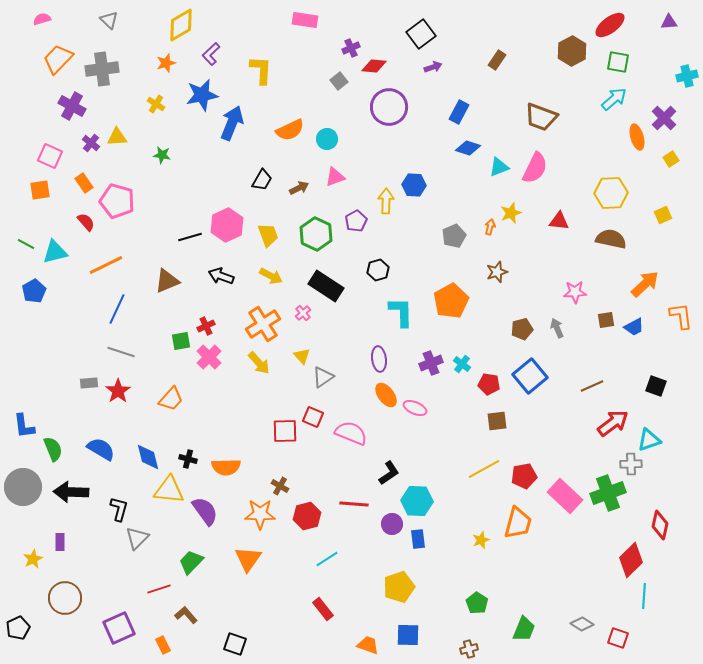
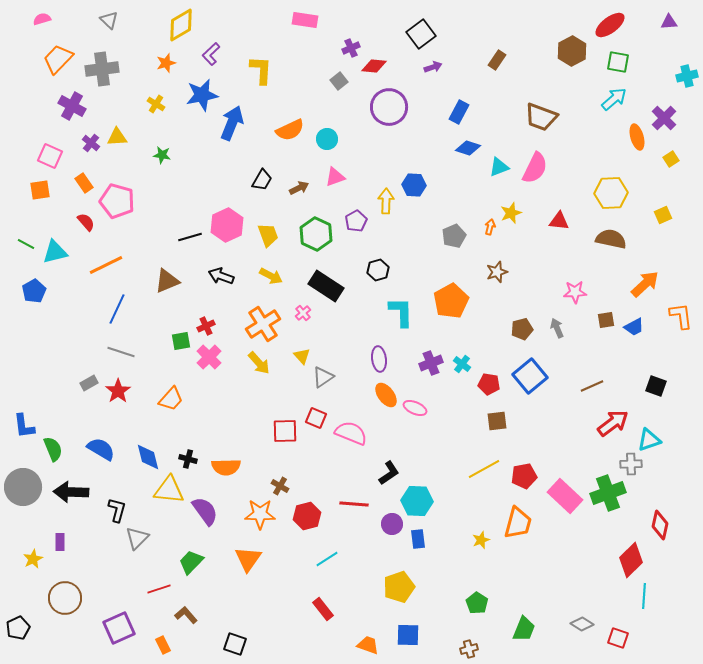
gray rectangle at (89, 383): rotated 24 degrees counterclockwise
red square at (313, 417): moved 3 px right, 1 px down
black L-shape at (119, 509): moved 2 px left, 1 px down
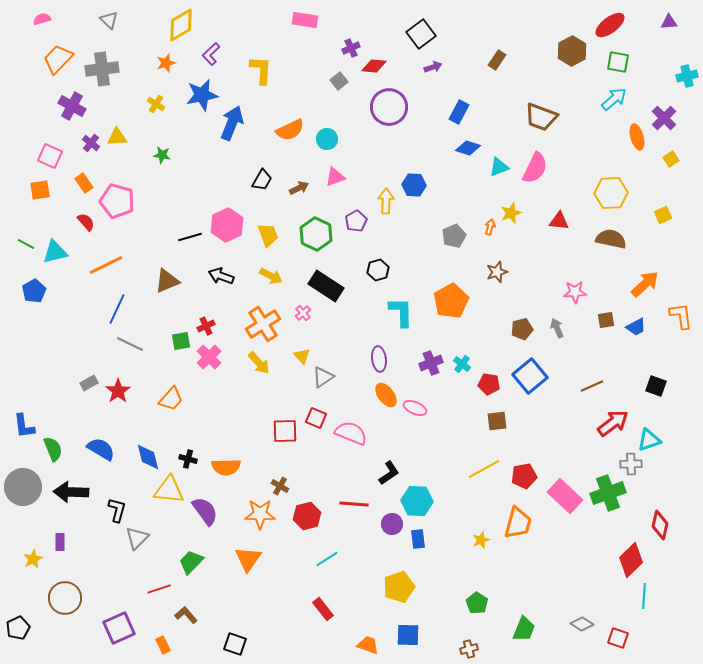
blue trapezoid at (634, 327): moved 2 px right
gray line at (121, 352): moved 9 px right, 8 px up; rotated 8 degrees clockwise
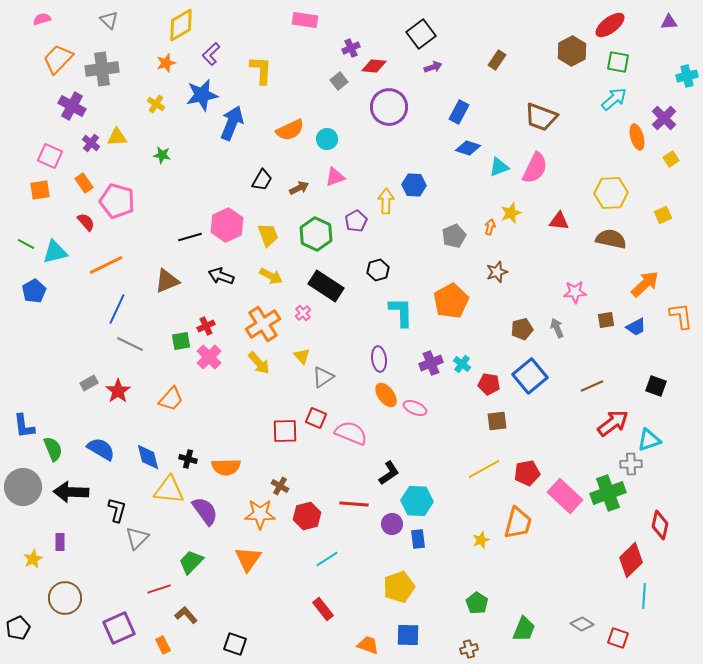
red pentagon at (524, 476): moved 3 px right, 3 px up
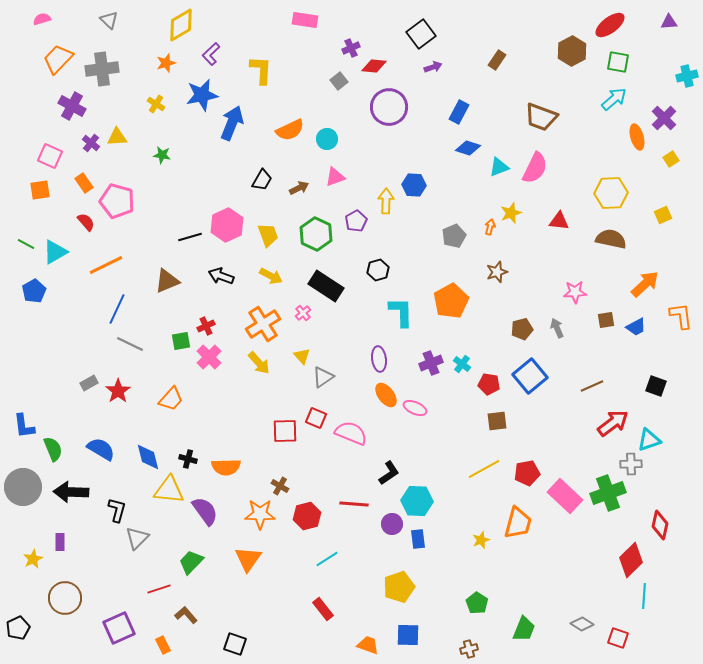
cyan triangle at (55, 252): rotated 16 degrees counterclockwise
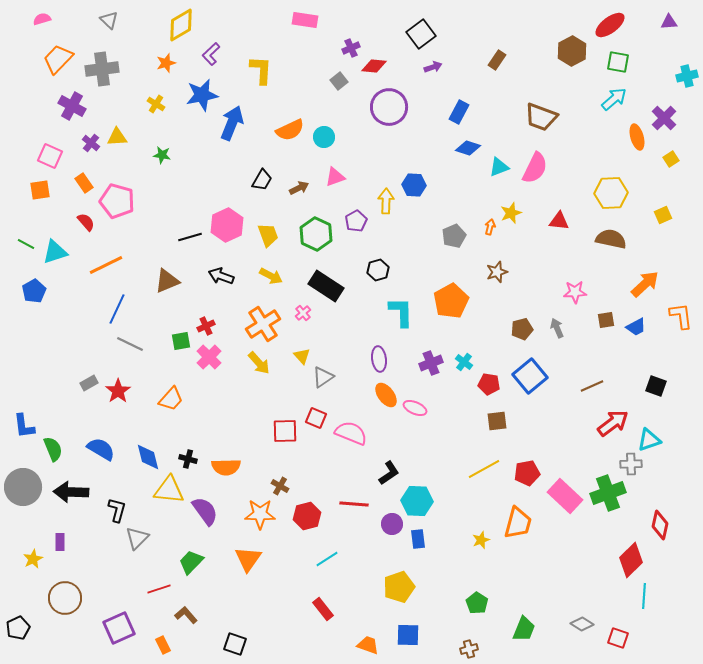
cyan circle at (327, 139): moved 3 px left, 2 px up
cyan triangle at (55, 252): rotated 12 degrees clockwise
cyan cross at (462, 364): moved 2 px right, 2 px up
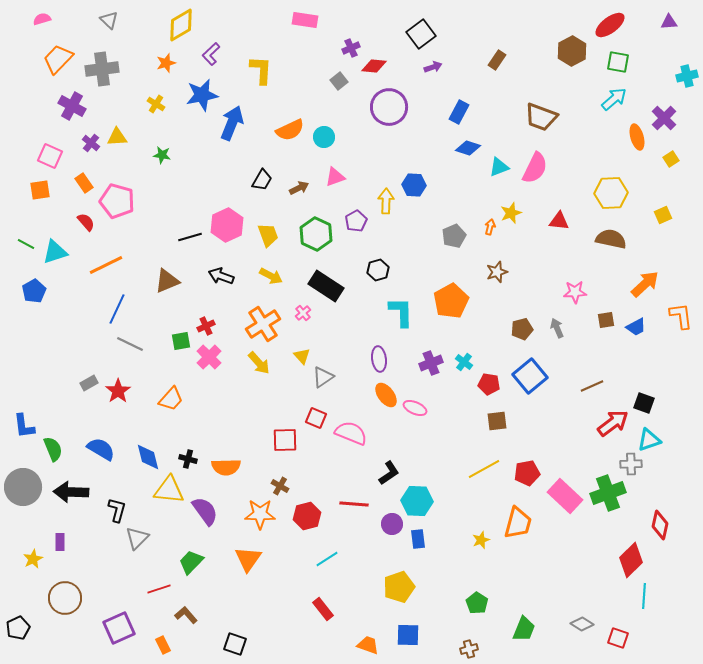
black square at (656, 386): moved 12 px left, 17 px down
red square at (285, 431): moved 9 px down
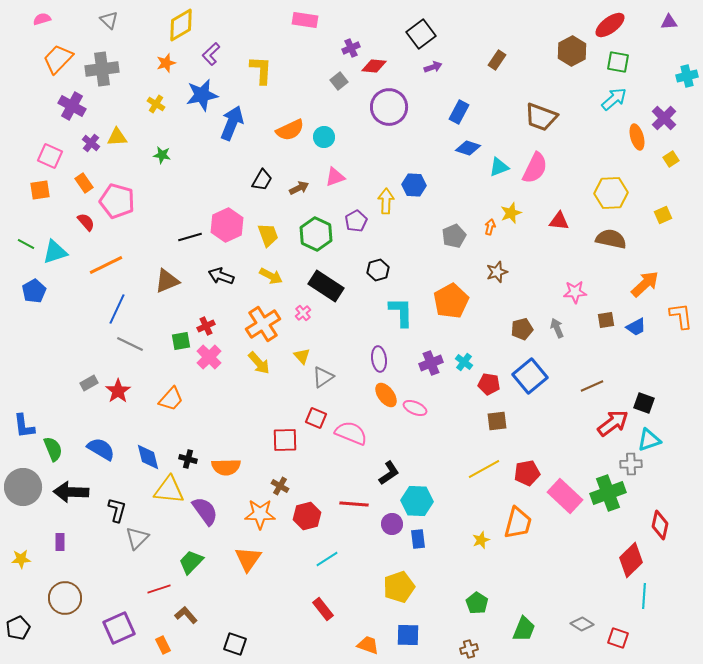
yellow star at (33, 559): moved 12 px left; rotated 24 degrees clockwise
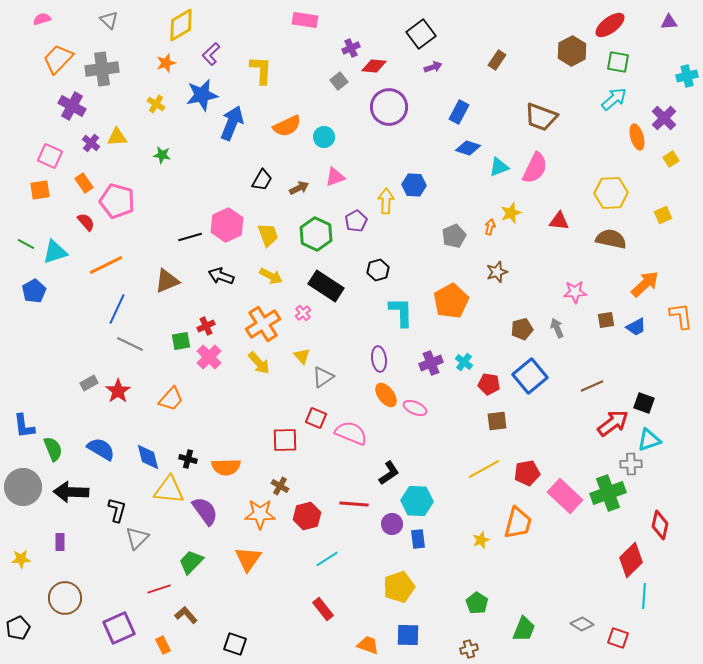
orange semicircle at (290, 130): moved 3 px left, 4 px up
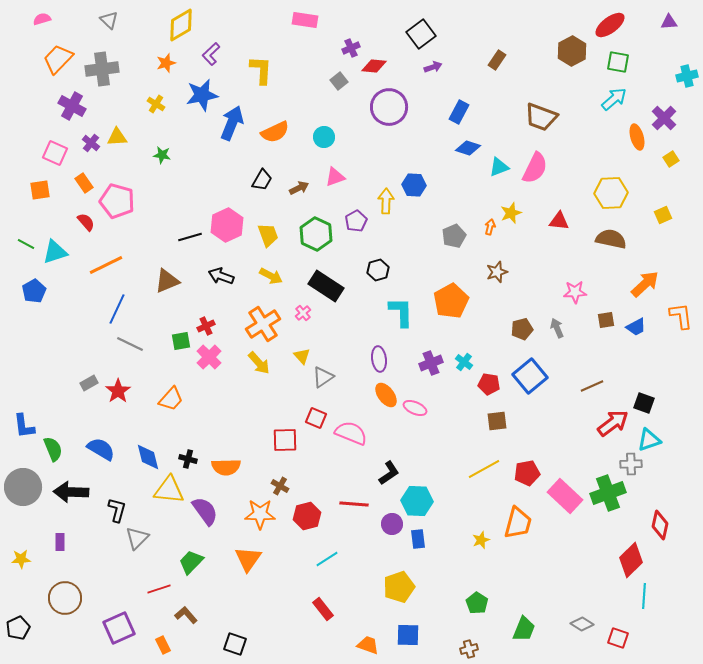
orange semicircle at (287, 126): moved 12 px left, 6 px down
pink square at (50, 156): moved 5 px right, 3 px up
